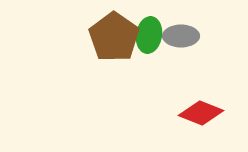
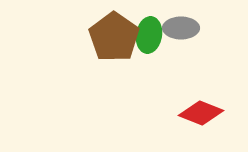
gray ellipse: moved 8 px up
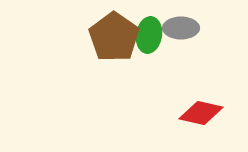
red diamond: rotated 9 degrees counterclockwise
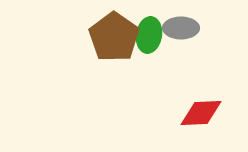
red diamond: rotated 15 degrees counterclockwise
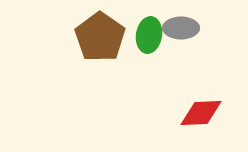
brown pentagon: moved 14 px left
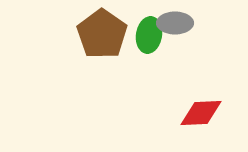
gray ellipse: moved 6 px left, 5 px up
brown pentagon: moved 2 px right, 3 px up
